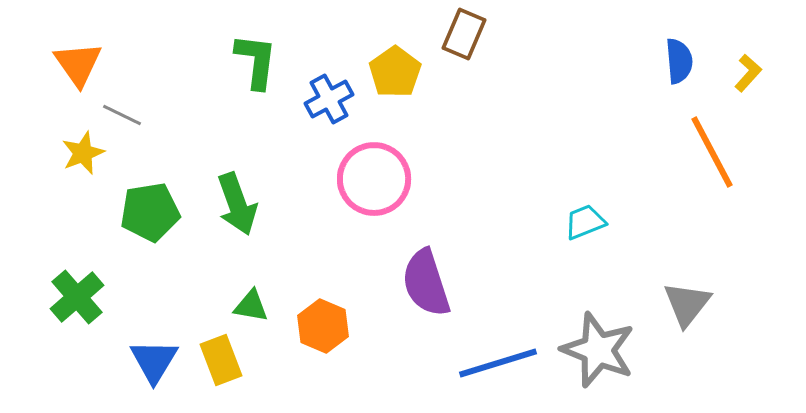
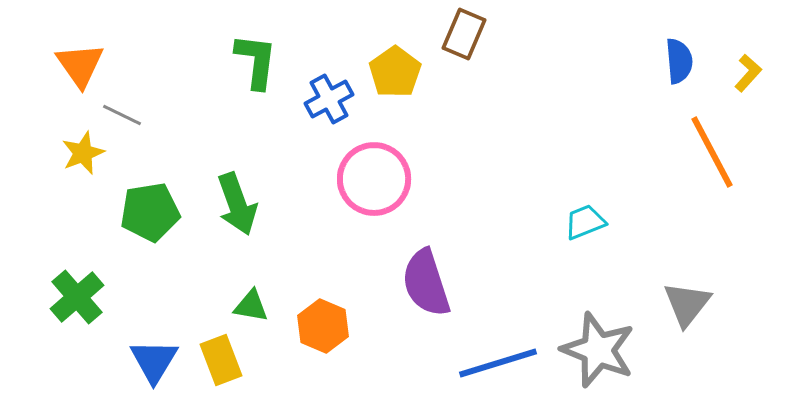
orange triangle: moved 2 px right, 1 px down
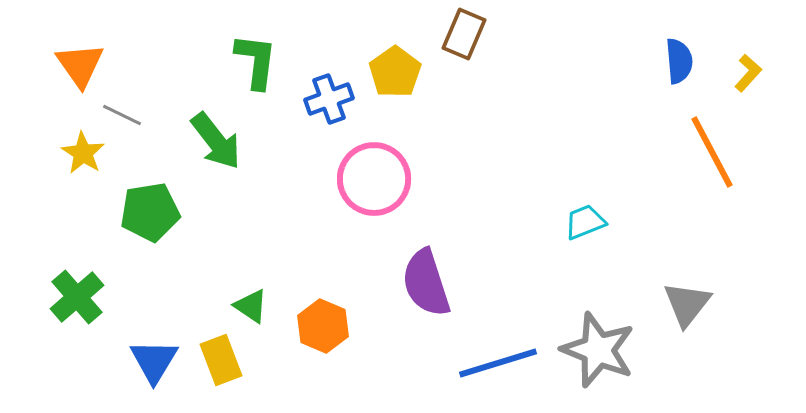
blue cross: rotated 9 degrees clockwise
yellow star: rotated 18 degrees counterclockwise
green arrow: moved 21 px left, 63 px up; rotated 18 degrees counterclockwise
green triangle: rotated 24 degrees clockwise
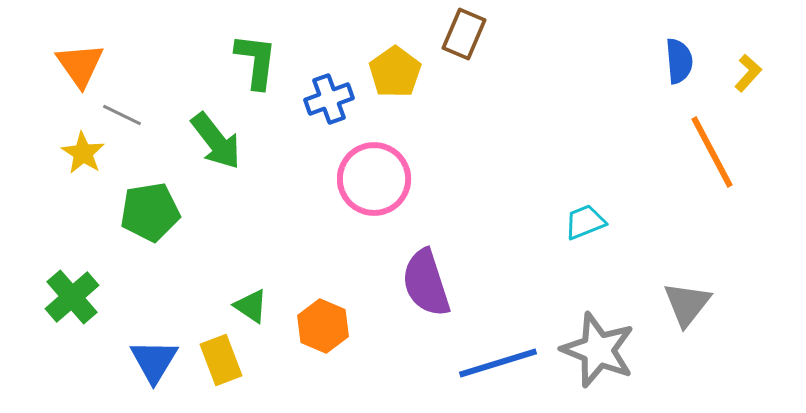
green cross: moved 5 px left
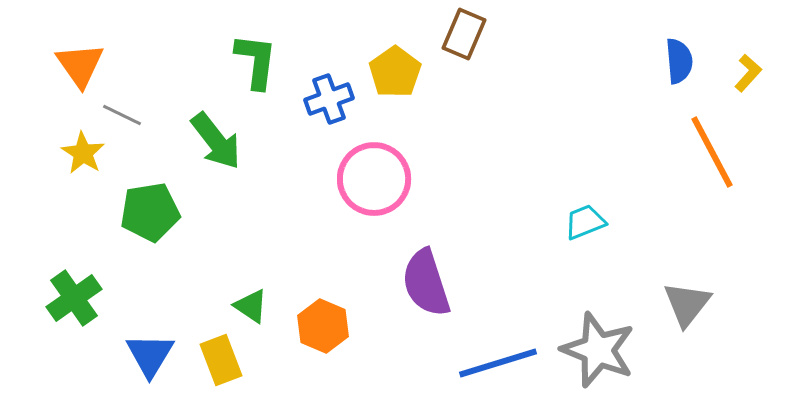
green cross: moved 2 px right, 1 px down; rotated 6 degrees clockwise
blue triangle: moved 4 px left, 6 px up
